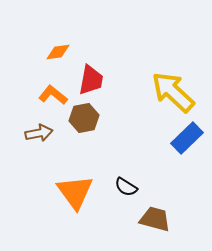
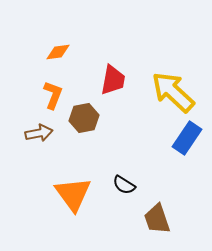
red trapezoid: moved 22 px right
orange L-shape: rotated 72 degrees clockwise
blue rectangle: rotated 12 degrees counterclockwise
black semicircle: moved 2 px left, 2 px up
orange triangle: moved 2 px left, 2 px down
brown trapezoid: moved 2 px right; rotated 124 degrees counterclockwise
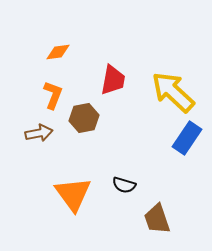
black semicircle: rotated 15 degrees counterclockwise
